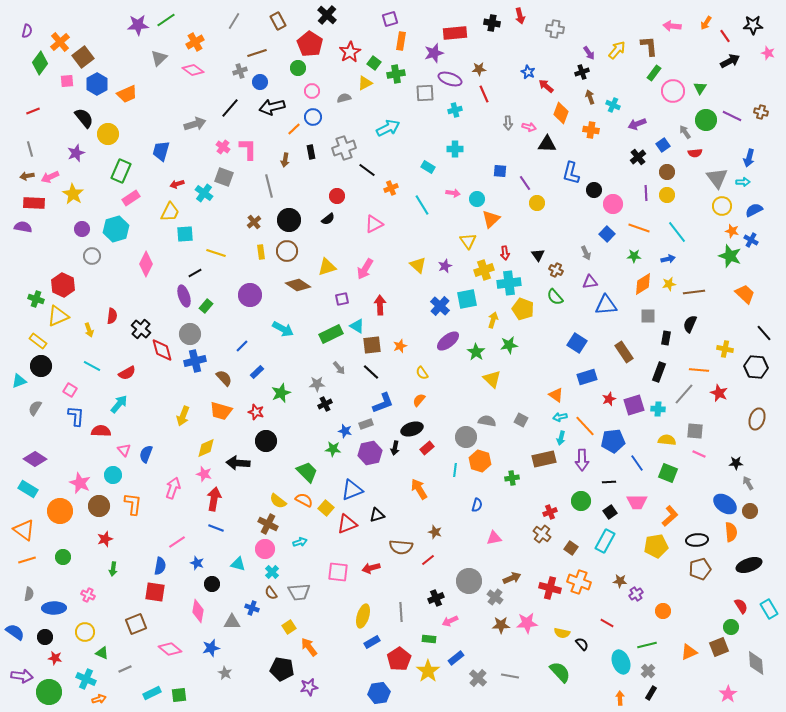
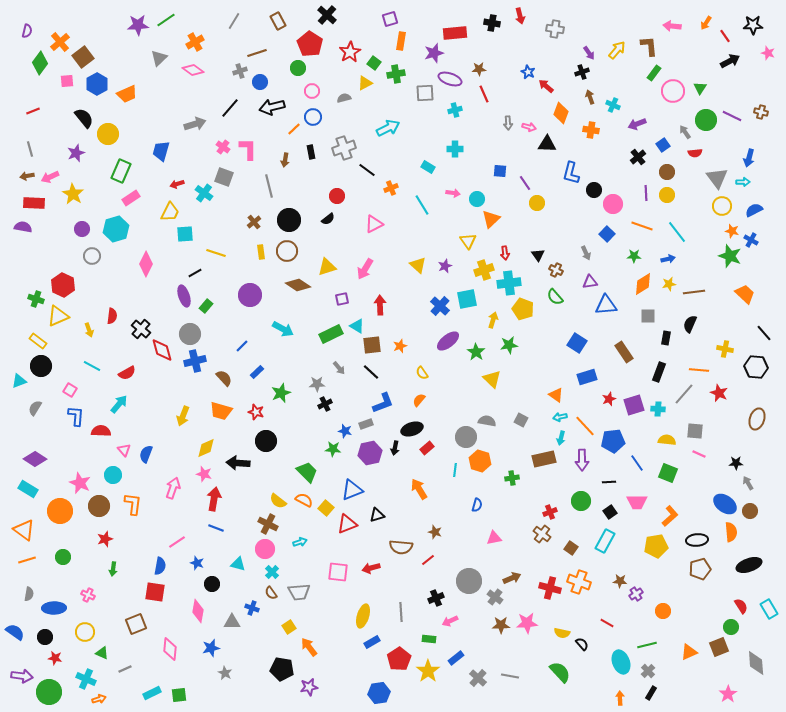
orange line at (639, 228): moved 3 px right, 2 px up
pink diamond at (170, 649): rotated 55 degrees clockwise
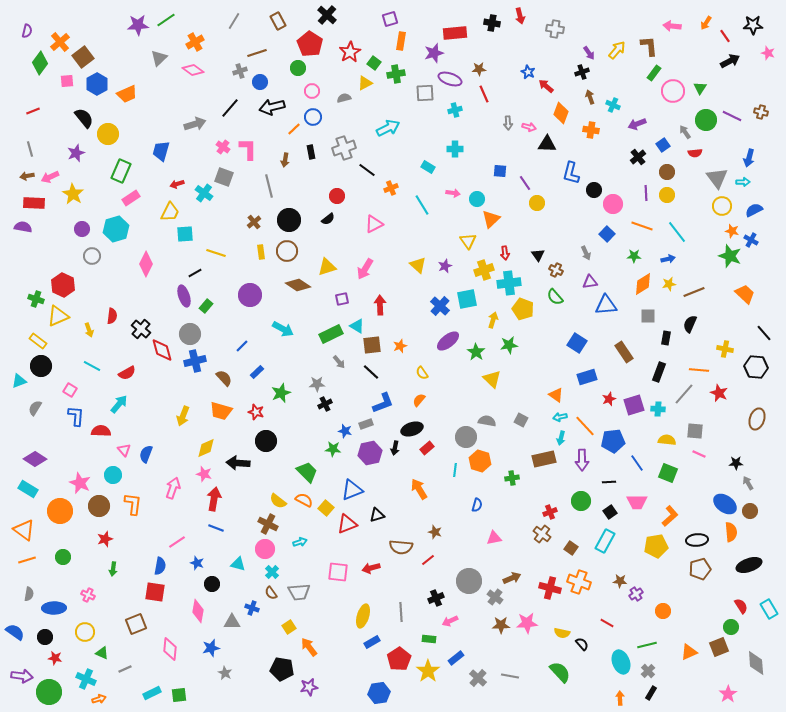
brown line at (694, 292): rotated 15 degrees counterclockwise
gray arrow at (339, 368): moved 6 px up
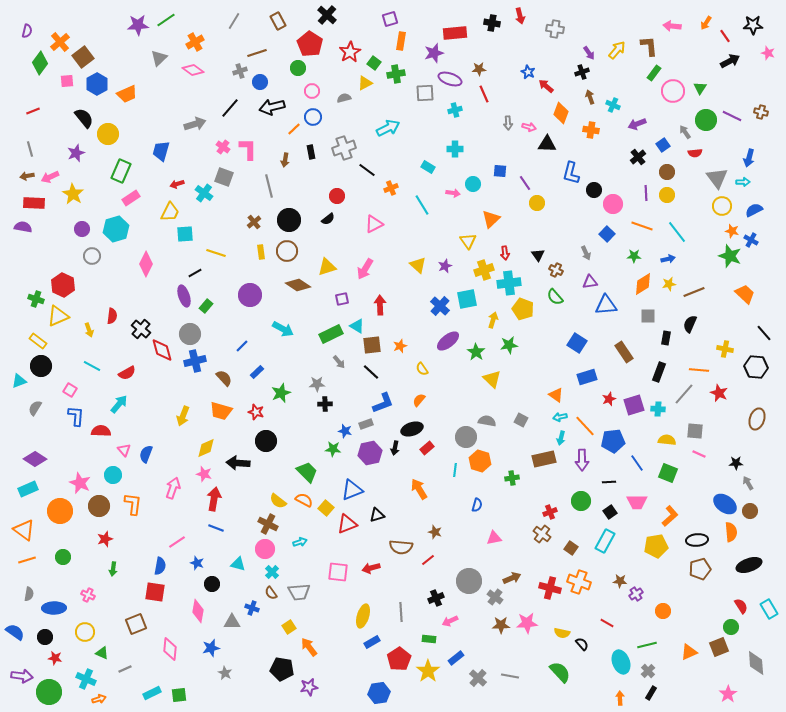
cyan circle at (477, 199): moved 4 px left, 15 px up
yellow semicircle at (422, 373): moved 4 px up
black cross at (325, 404): rotated 24 degrees clockwise
cyan rectangle at (28, 489): rotated 54 degrees counterclockwise
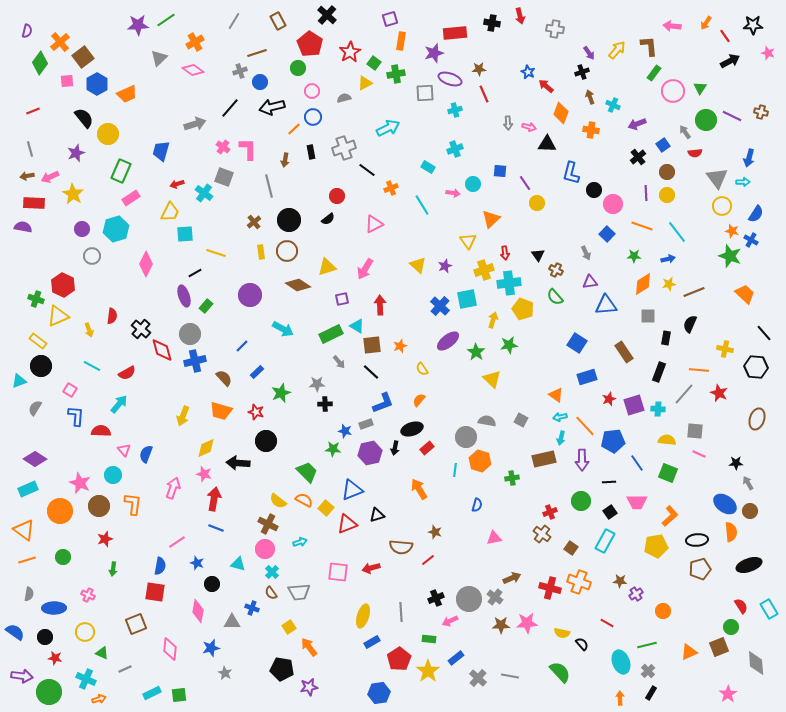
cyan cross at (455, 149): rotated 21 degrees counterclockwise
blue semicircle at (754, 210): moved 2 px right, 4 px down; rotated 150 degrees clockwise
gray circle at (469, 581): moved 18 px down
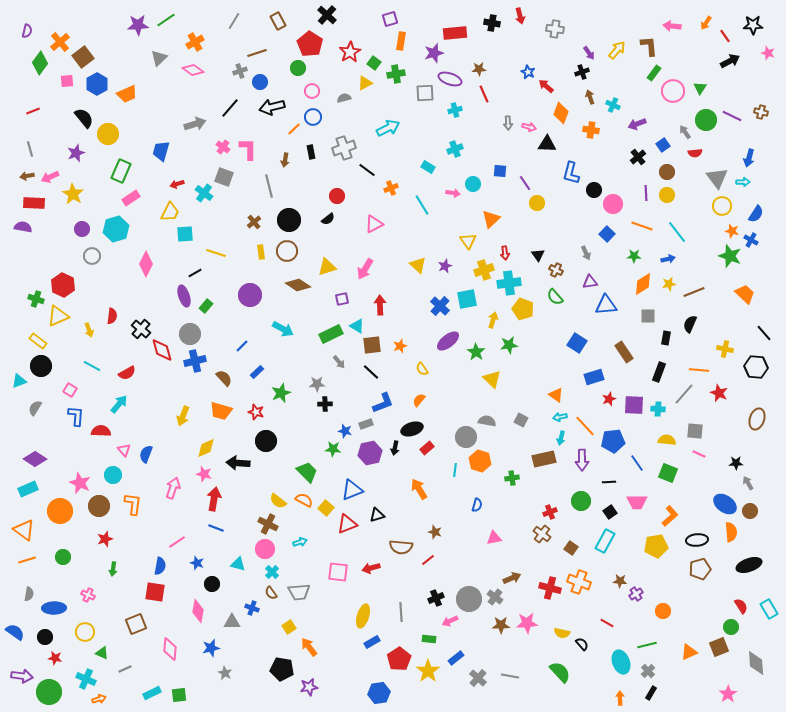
blue rectangle at (587, 377): moved 7 px right
purple square at (634, 405): rotated 20 degrees clockwise
